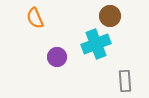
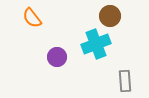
orange semicircle: moved 3 px left; rotated 15 degrees counterclockwise
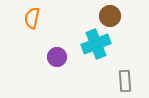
orange semicircle: rotated 50 degrees clockwise
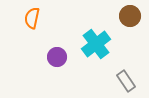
brown circle: moved 20 px right
cyan cross: rotated 16 degrees counterclockwise
gray rectangle: moved 1 px right; rotated 30 degrees counterclockwise
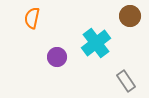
cyan cross: moved 1 px up
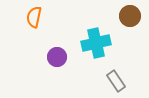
orange semicircle: moved 2 px right, 1 px up
cyan cross: rotated 24 degrees clockwise
gray rectangle: moved 10 px left
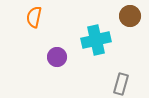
cyan cross: moved 3 px up
gray rectangle: moved 5 px right, 3 px down; rotated 50 degrees clockwise
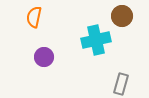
brown circle: moved 8 px left
purple circle: moved 13 px left
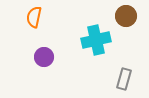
brown circle: moved 4 px right
gray rectangle: moved 3 px right, 5 px up
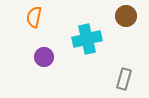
cyan cross: moved 9 px left, 1 px up
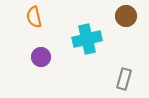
orange semicircle: rotated 25 degrees counterclockwise
purple circle: moved 3 px left
